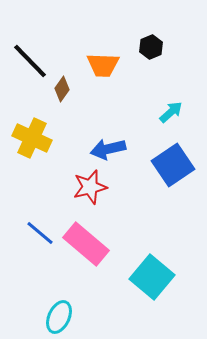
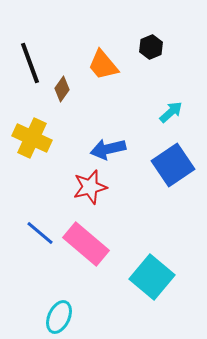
black line: moved 2 px down; rotated 24 degrees clockwise
orange trapezoid: rotated 48 degrees clockwise
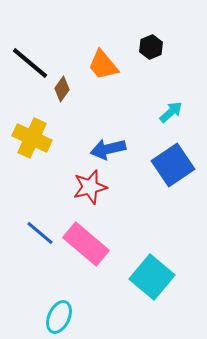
black line: rotated 30 degrees counterclockwise
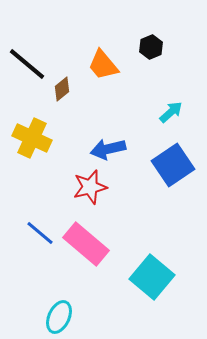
black line: moved 3 px left, 1 px down
brown diamond: rotated 15 degrees clockwise
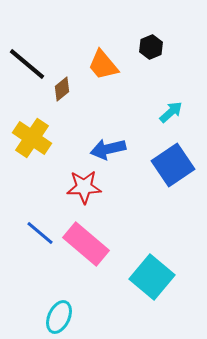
yellow cross: rotated 9 degrees clockwise
red star: moved 6 px left; rotated 12 degrees clockwise
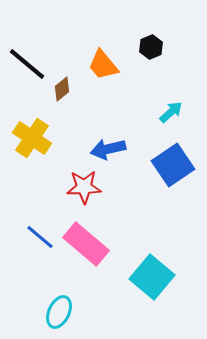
blue line: moved 4 px down
cyan ellipse: moved 5 px up
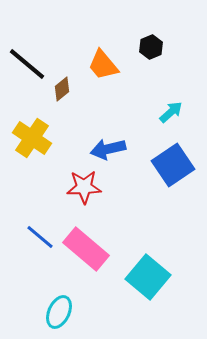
pink rectangle: moved 5 px down
cyan square: moved 4 px left
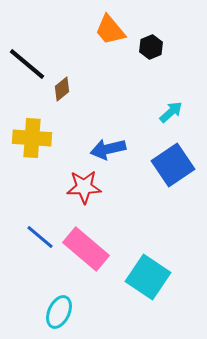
orange trapezoid: moved 7 px right, 35 px up
yellow cross: rotated 30 degrees counterclockwise
cyan square: rotated 6 degrees counterclockwise
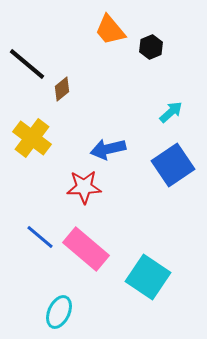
yellow cross: rotated 33 degrees clockwise
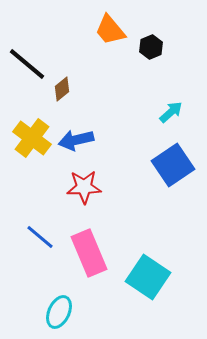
blue arrow: moved 32 px left, 9 px up
pink rectangle: moved 3 px right, 4 px down; rotated 27 degrees clockwise
